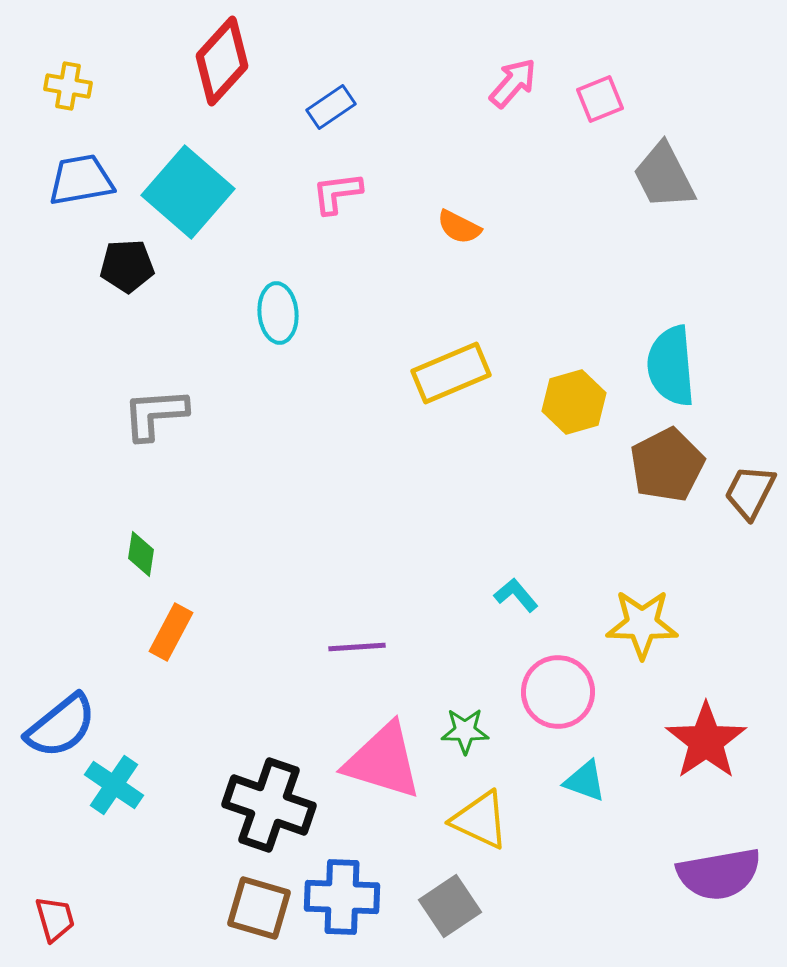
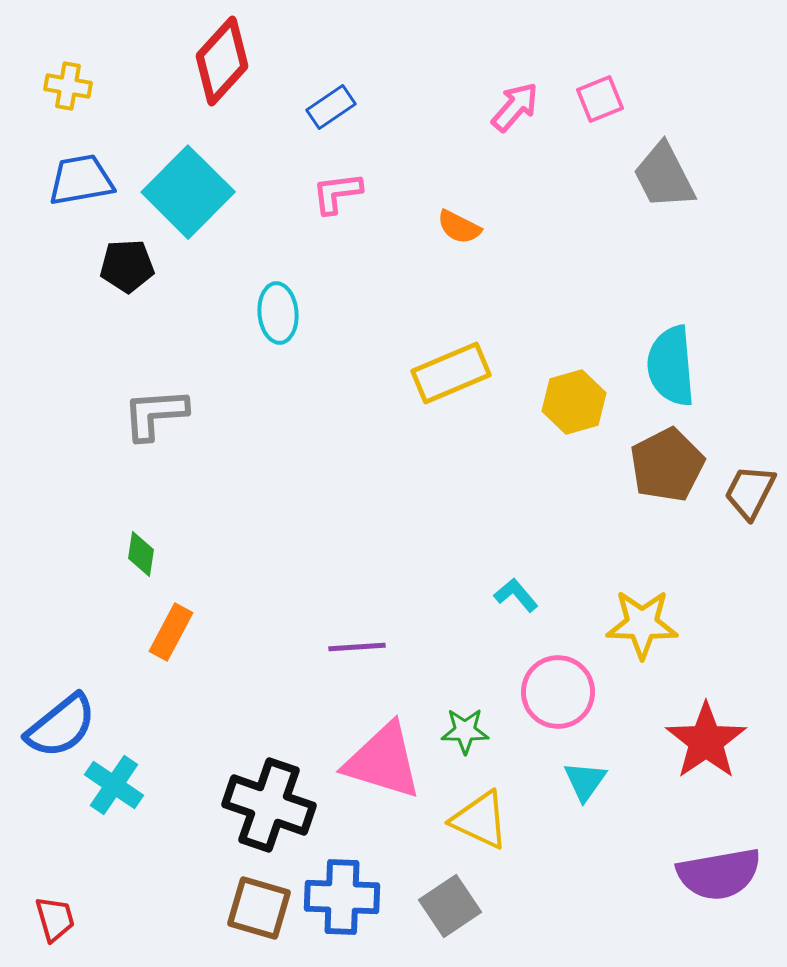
pink arrow: moved 2 px right, 24 px down
cyan square: rotated 4 degrees clockwise
cyan triangle: rotated 45 degrees clockwise
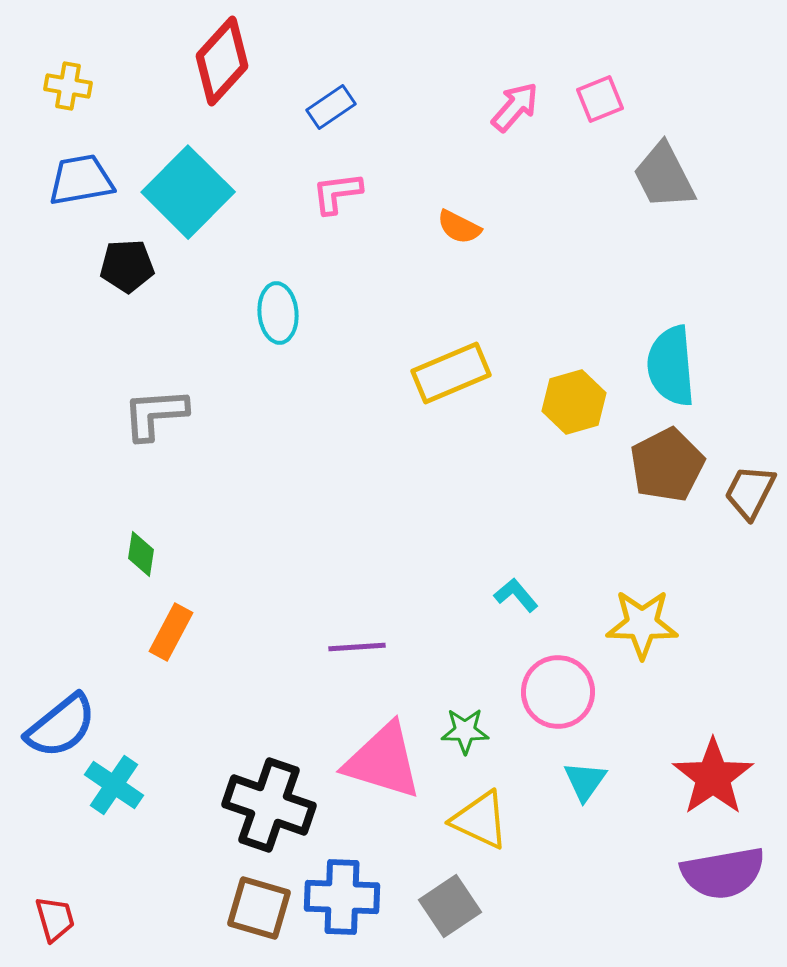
red star: moved 7 px right, 36 px down
purple semicircle: moved 4 px right, 1 px up
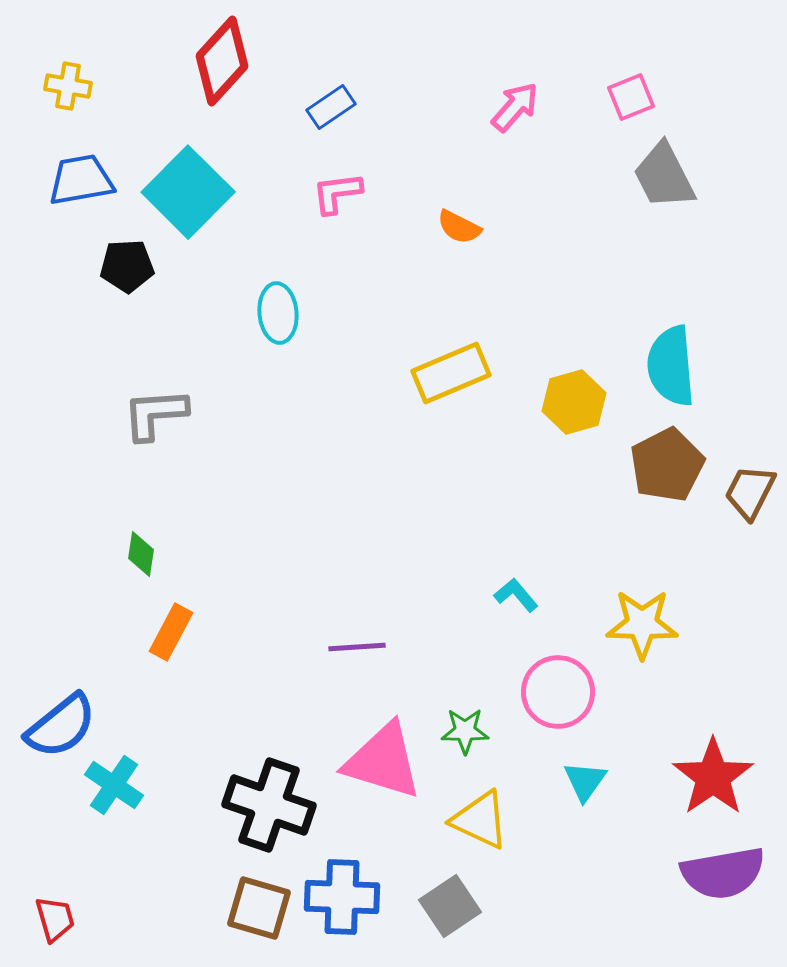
pink square: moved 31 px right, 2 px up
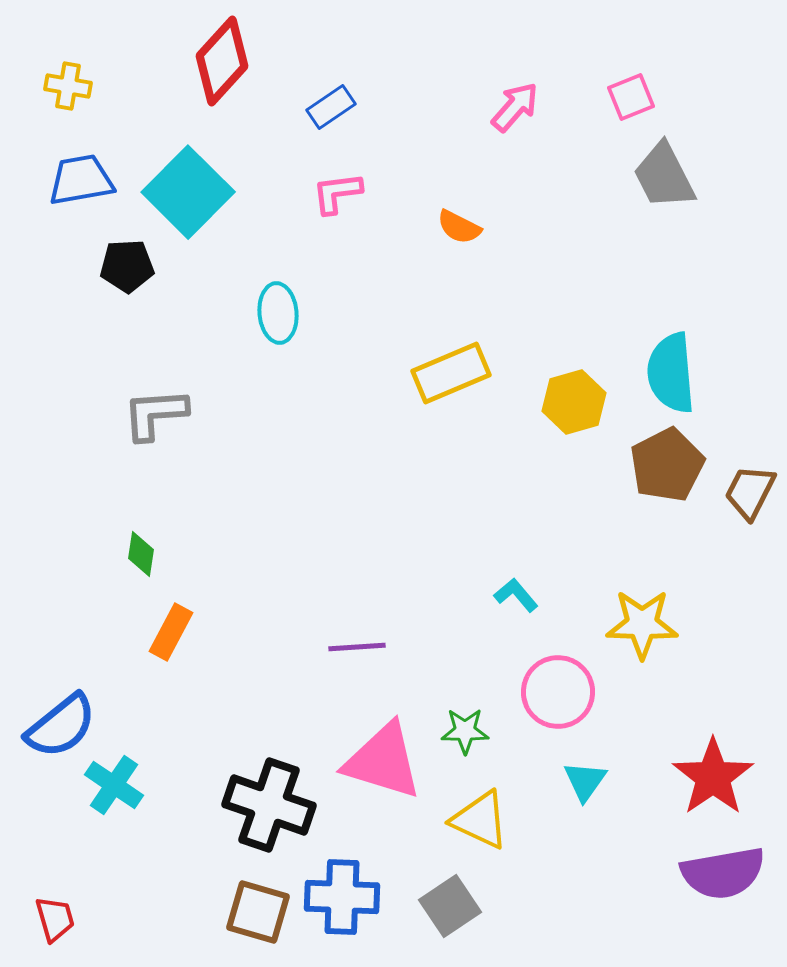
cyan semicircle: moved 7 px down
brown square: moved 1 px left, 4 px down
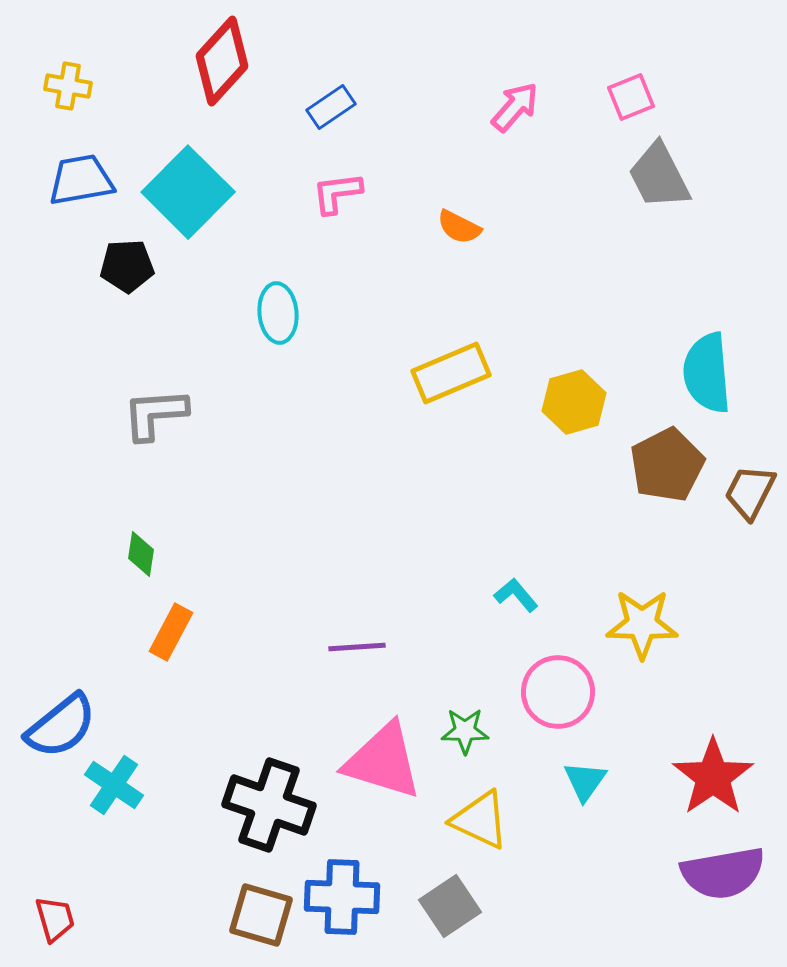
gray trapezoid: moved 5 px left
cyan semicircle: moved 36 px right
brown square: moved 3 px right, 3 px down
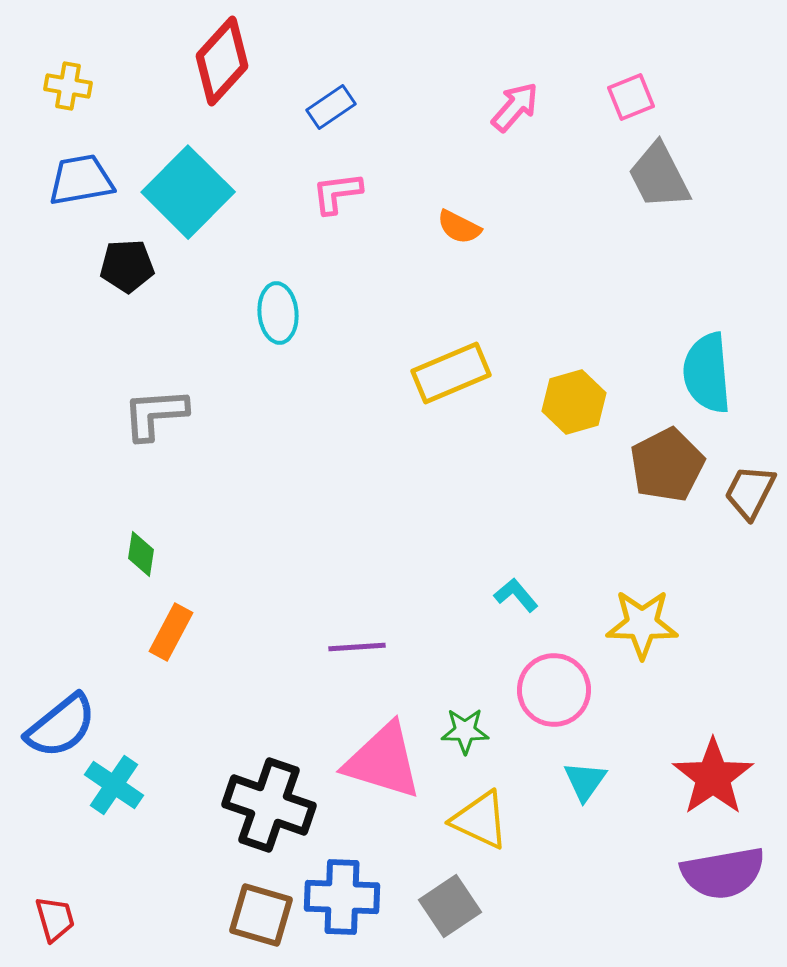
pink circle: moved 4 px left, 2 px up
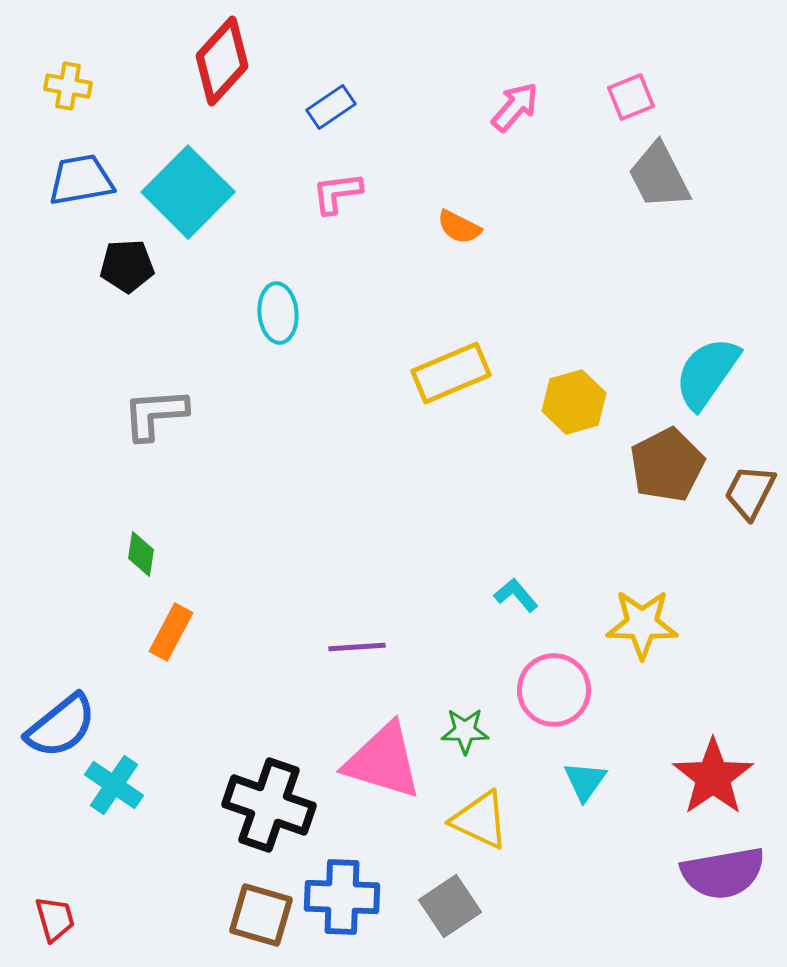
cyan semicircle: rotated 40 degrees clockwise
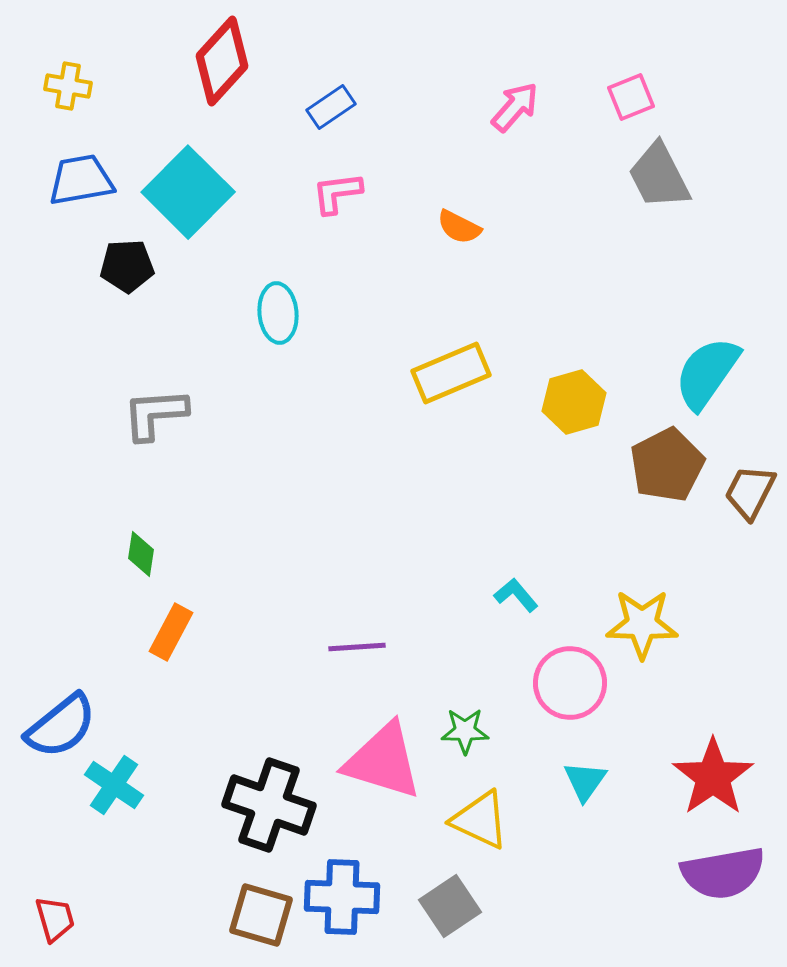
pink circle: moved 16 px right, 7 px up
